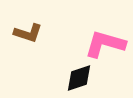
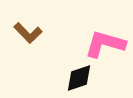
brown L-shape: rotated 28 degrees clockwise
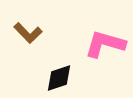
black diamond: moved 20 px left
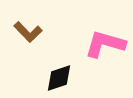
brown L-shape: moved 1 px up
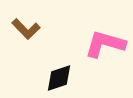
brown L-shape: moved 2 px left, 3 px up
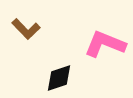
pink L-shape: rotated 6 degrees clockwise
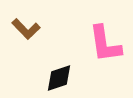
pink L-shape: rotated 120 degrees counterclockwise
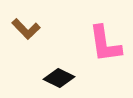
black diamond: rotated 44 degrees clockwise
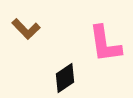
black diamond: moved 6 px right; rotated 60 degrees counterclockwise
